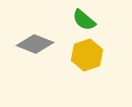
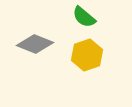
green semicircle: moved 3 px up
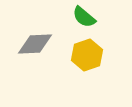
gray diamond: rotated 24 degrees counterclockwise
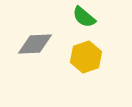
yellow hexagon: moved 1 px left, 2 px down
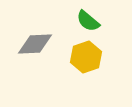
green semicircle: moved 4 px right, 4 px down
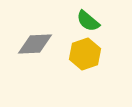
yellow hexagon: moved 1 px left, 3 px up
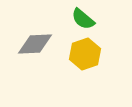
green semicircle: moved 5 px left, 2 px up
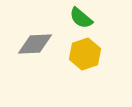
green semicircle: moved 2 px left, 1 px up
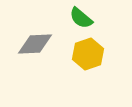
yellow hexagon: moved 3 px right
